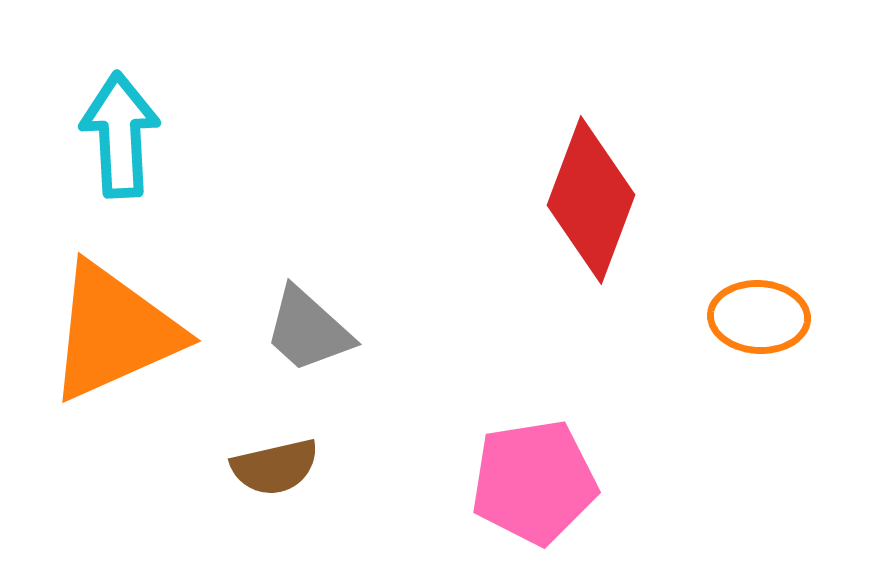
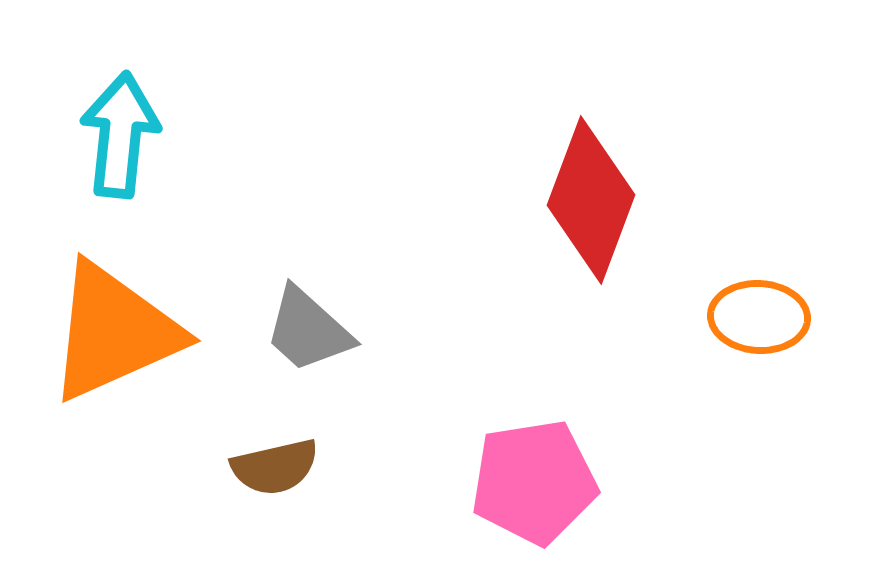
cyan arrow: rotated 9 degrees clockwise
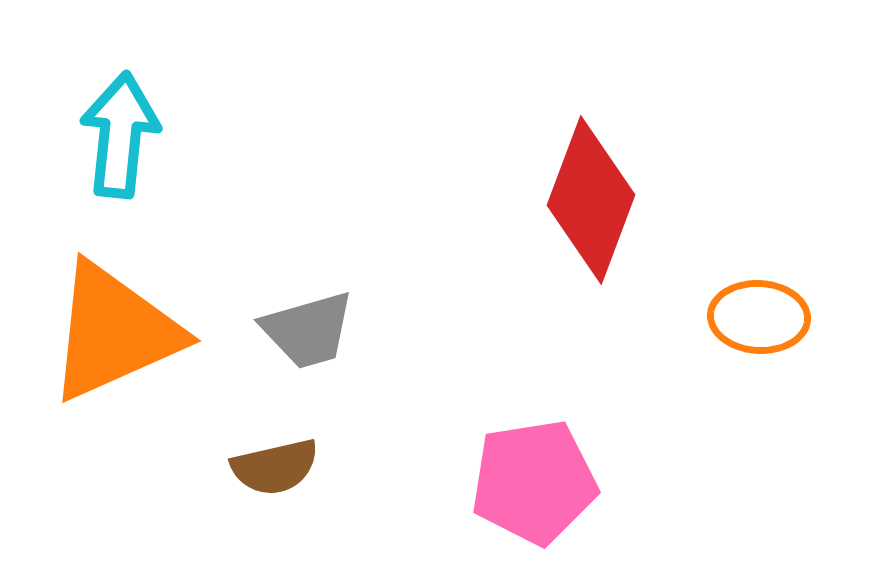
gray trapezoid: rotated 58 degrees counterclockwise
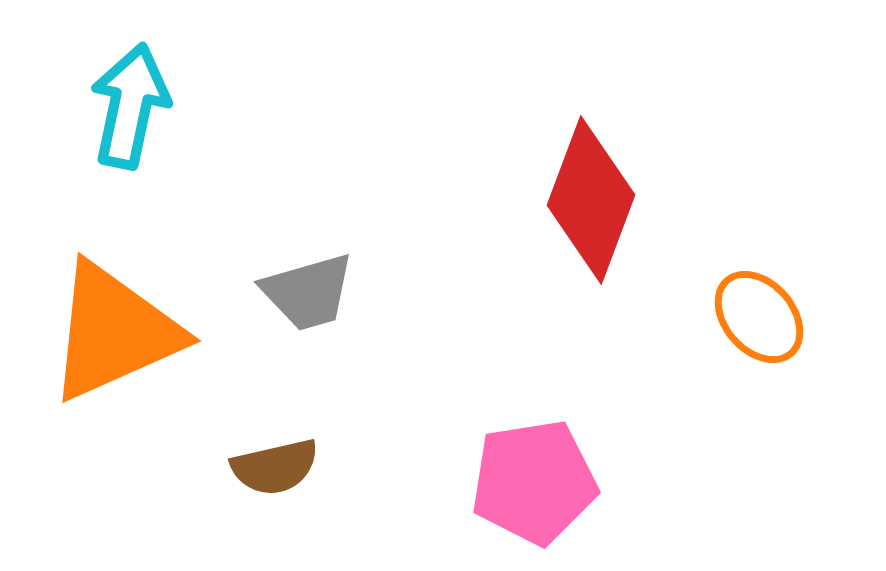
cyan arrow: moved 10 px right, 29 px up; rotated 6 degrees clockwise
orange ellipse: rotated 46 degrees clockwise
gray trapezoid: moved 38 px up
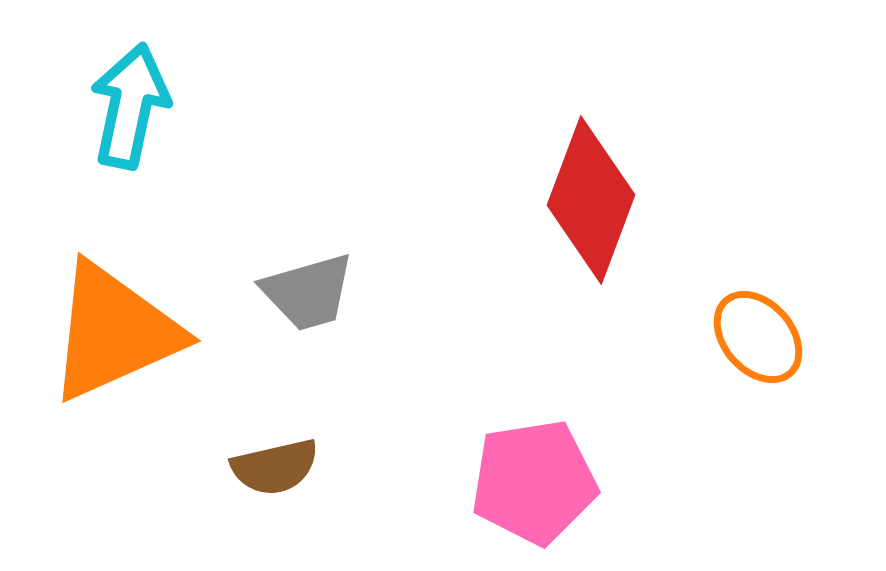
orange ellipse: moved 1 px left, 20 px down
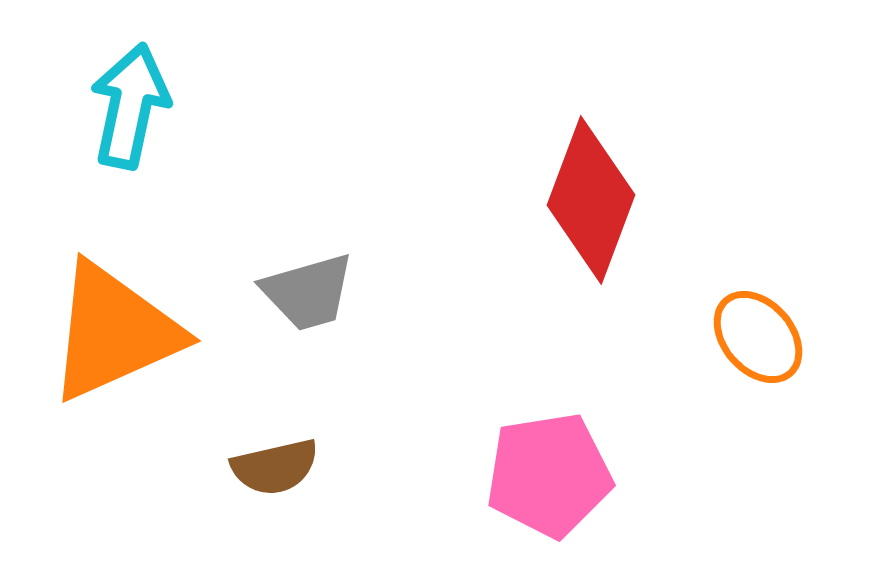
pink pentagon: moved 15 px right, 7 px up
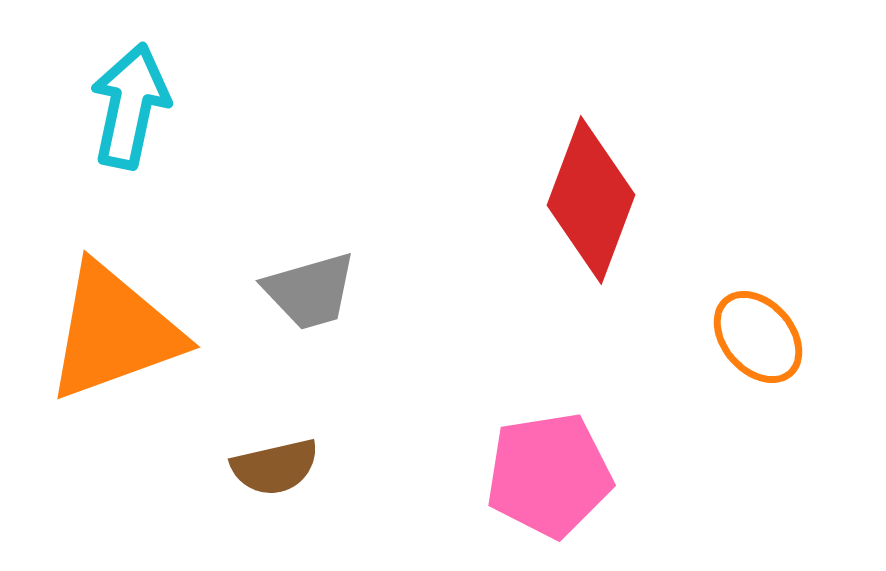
gray trapezoid: moved 2 px right, 1 px up
orange triangle: rotated 4 degrees clockwise
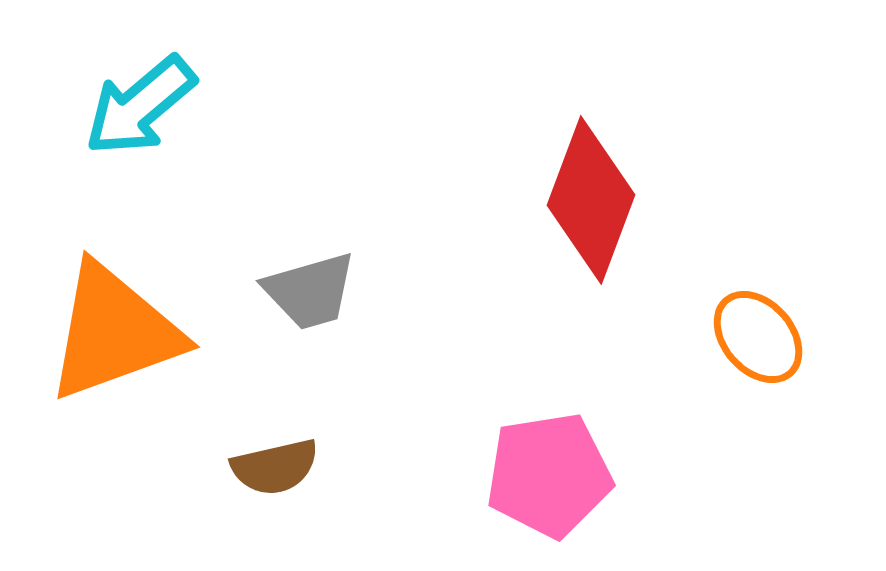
cyan arrow: moved 10 px right; rotated 142 degrees counterclockwise
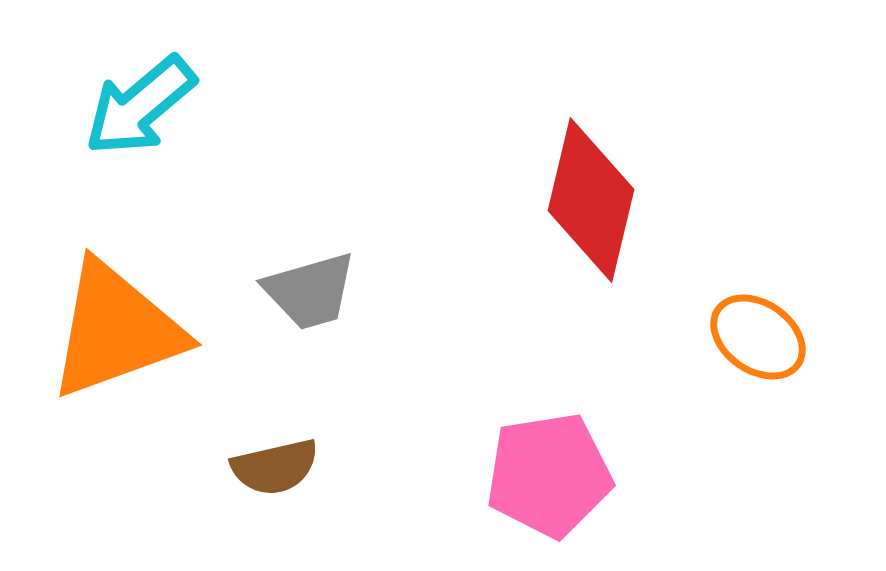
red diamond: rotated 7 degrees counterclockwise
orange triangle: moved 2 px right, 2 px up
orange ellipse: rotated 14 degrees counterclockwise
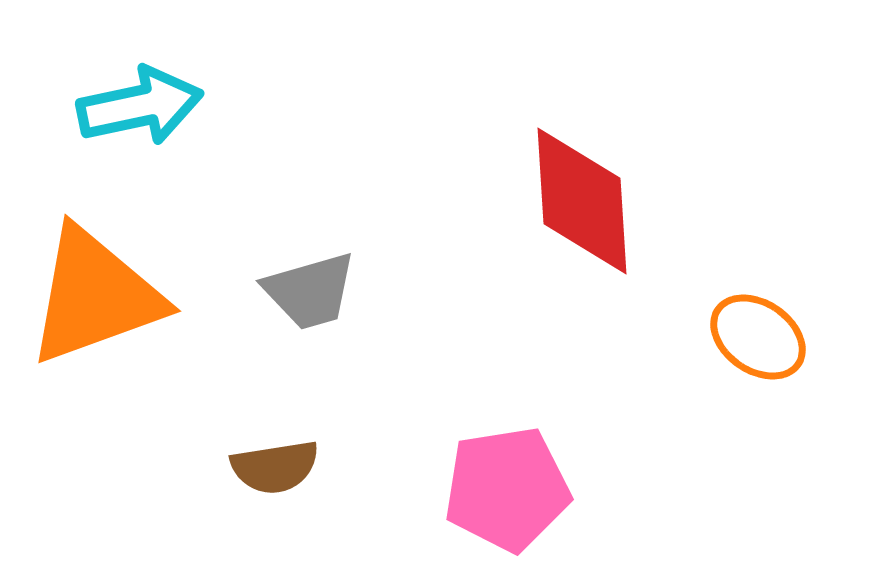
cyan arrow: rotated 152 degrees counterclockwise
red diamond: moved 9 px left, 1 px down; rotated 17 degrees counterclockwise
orange triangle: moved 21 px left, 34 px up
brown semicircle: rotated 4 degrees clockwise
pink pentagon: moved 42 px left, 14 px down
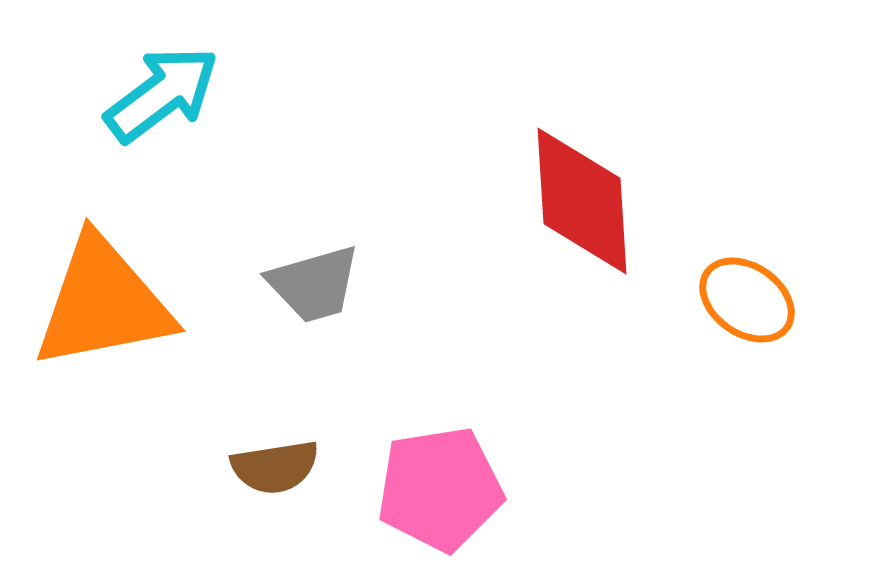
cyan arrow: moved 22 px right, 12 px up; rotated 25 degrees counterclockwise
gray trapezoid: moved 4 px right, 7 px up
orange triangle: moved 8 px right, 7 px down; rotated 9 degrees clockwise
orange ellipse: moved 11 px left, 37 px up
pink pentagon: moved 67 px left
